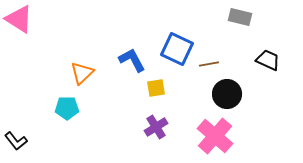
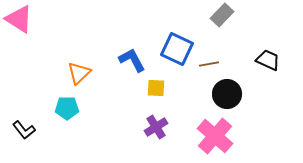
gray rectangle: moved 18 px left, 2 px up; rotated 60 degrees counterclockwise
orange triangle: moved 3 px left
yellow square: rotated 12 degrees clockwise
black L-shape: moved 8 px right, 11 px up
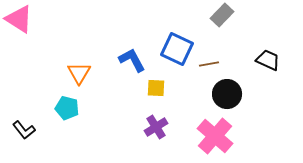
orange triangle: rotated 15 degrees counterclockwise
cyan pentagon: rotated 15 degrees clockwise
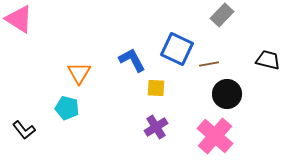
black trapezoid: rotated 10 degrees counterclockwise
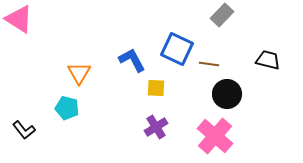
brown line: rotated 18 degrees clockwise
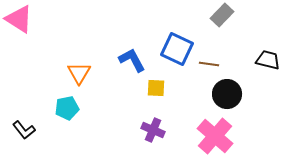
cyan pentagon: rotated 25 degrees counterclockwise
purple cross: moved 3 px left, 3 px down; rotated 35 degrees counterclockwise
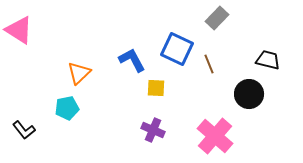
gray rectangle: moved 5 px left, 3 px down
pink triangle: moved 11 px down
brown line: rotated 60 degrees clockwise
orange triangle: rotated 15 degrees clockwise
black circle: moved 22 px right
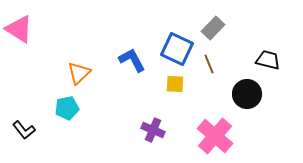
gray rectangle: moved 4 px left, 10 px down
pink triangle: moved 1 px up
yellow square: moved 19 px right, 4 px up
black circle: moved 2 px left
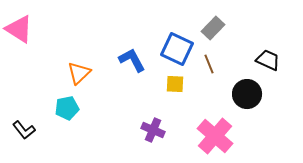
black trapezoid: rotated 10 degrees clockwise
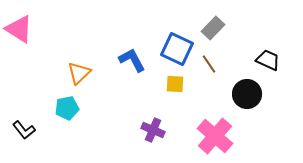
brown line: rotated 12 degrees counterclockwise
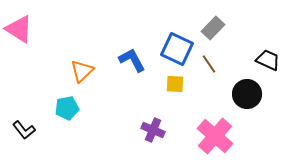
orange triangle: moved 3 px right, 2 px up
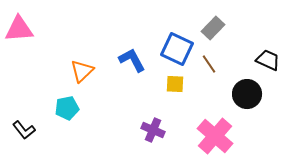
pink triangle: rotated 36 degrees counterclockwise
